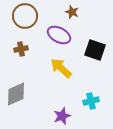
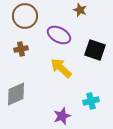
brown star: moved 8 px right, 2 px up
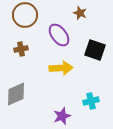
brown star: moved 3 px down
brown circle: moved 1 px up
purple ellipse: rotated 25 degrees clockwise
yellow arrow: rotated 135 degrees clockwise
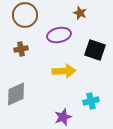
purple ellipse: rotated 65 degrees counterclockwise
yellow arrow: moved 3 px right, 3 px down
purple star: moved 1 px right, 1 px down
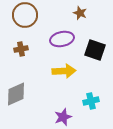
purple ellipse: moved 3 px right, 4 px down
